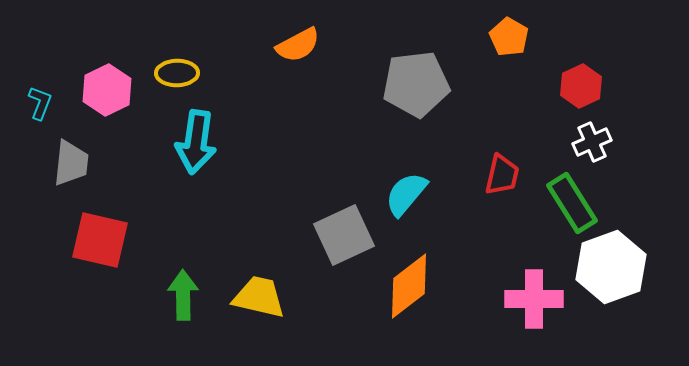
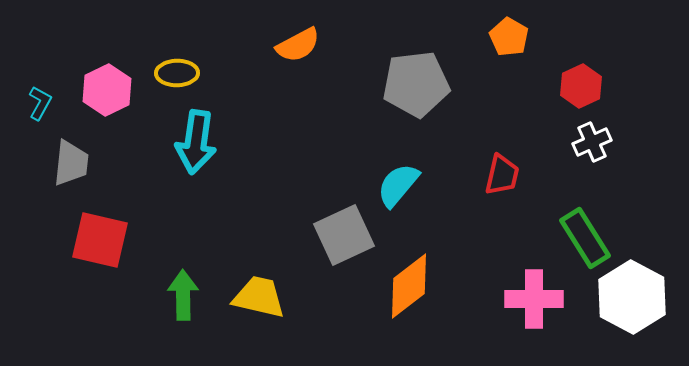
cyan L-shape: rotated 8 degrees clockwise
cyan semicircle: moved 8 px left, 9 px up
green rectangle: moved 13 px right, 35 px down
white hexagon: moved 21 px right, 30 px down; rotated 12 degrees counterclockwise
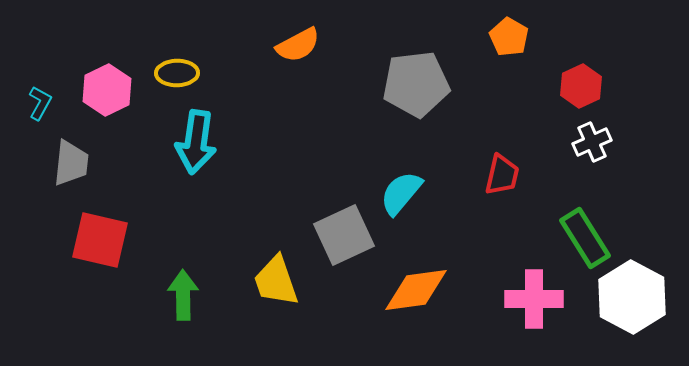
cyan semicircle: moved 3 px right, 8 px down
orange diamond: moved 7 px right, 4 px down; rotated 30 degrees clockwise
yellow trapezoid: moved 17 px right, 16 px up; rotated 122 degrees counterclockwise
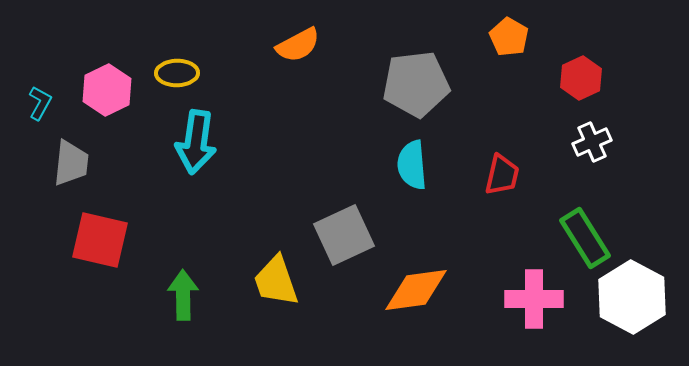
red hexagon: moved 8 px up
cyan semicircle: moved 11 px right, 28 px up; rotated 45 degrees counterclockwise
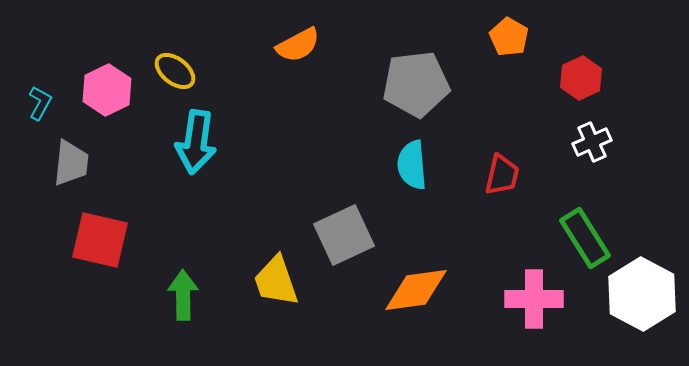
yellow ellipse: moved 2 px left, 2 px up; rotated 39 degrees clockwise
white hexagon: moved 10 px right, 3 px up
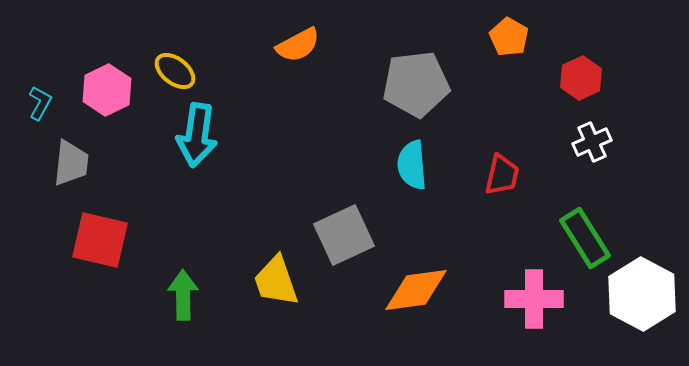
cyan arrow: moved 1 px right, 7 px up
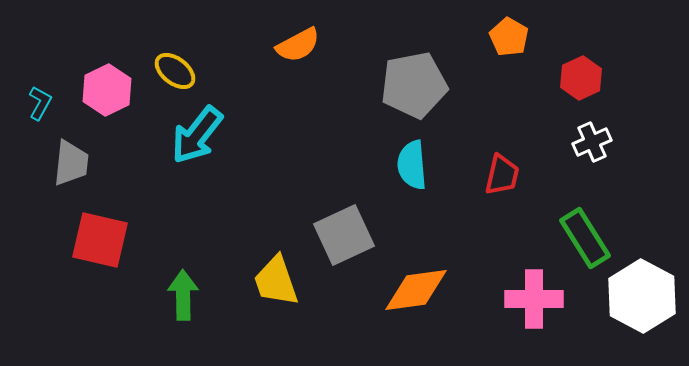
gray pentagon: moved 2 px left, 1 px down; rotated 4 degrees counterclockwise
cyan arrow: rotated 30 degrees clockwise
white hexagon: moved 2 px down
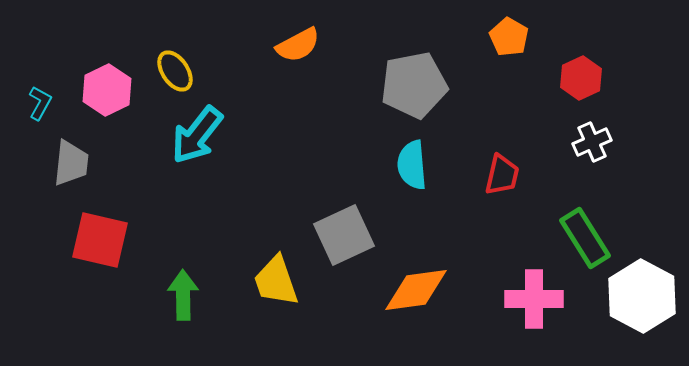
yellow ellipse: rotated 18 degrees clockwise
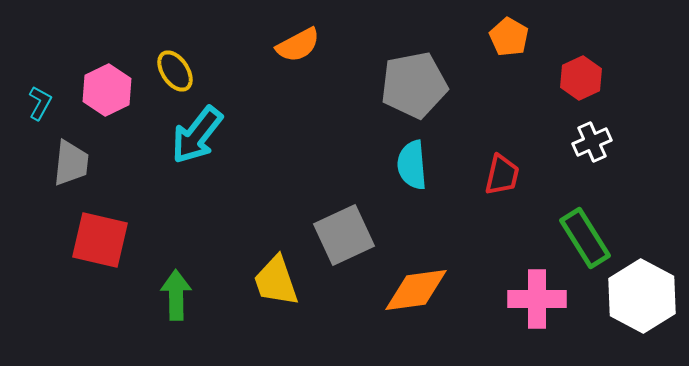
green arrow: moved 7 px left
pink cross: moved 3 px right
